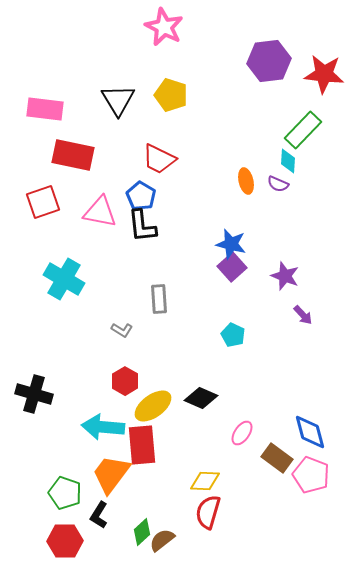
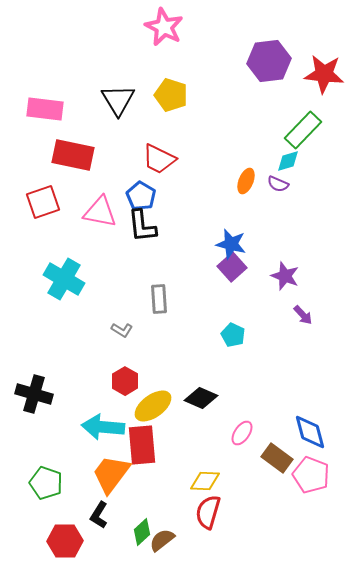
cyan diamond at (288, 161): rotated 70 degrees clockwise
orange ellipse at (246, 181): rotated 35 degrees clockwise
green pentagon at (65, 493): moved 19 px left, 10 px up
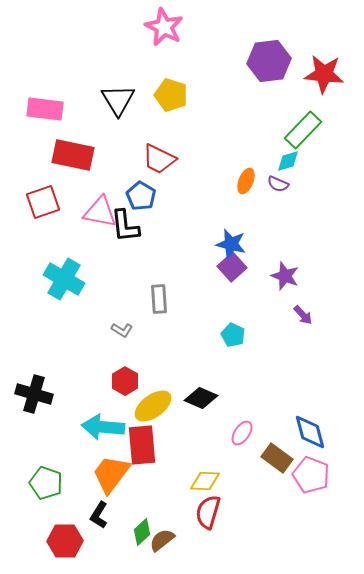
black L-shape at (142, 226): moved 17 px left
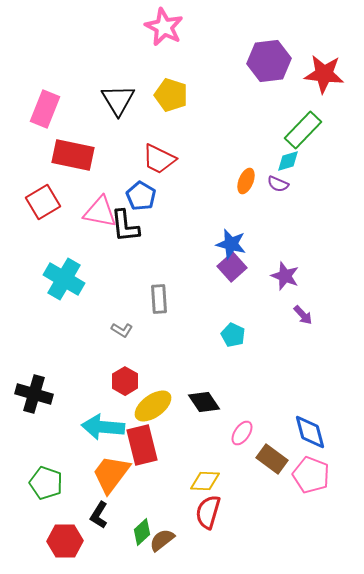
pink rectangle at (45, 109): rotated 75 degrees counterclockwise
red square at (43, 202): rotated 12 degrees counterclockwise
black diamond at (201, 398): moved 3 px right, 4 px down; rotated 32 degrees clockwise
red rectangle at (142, 445): rotated 9 degrees counterclockwise
brown rectangle at (277, 458): moved 5 px left, 1 px down
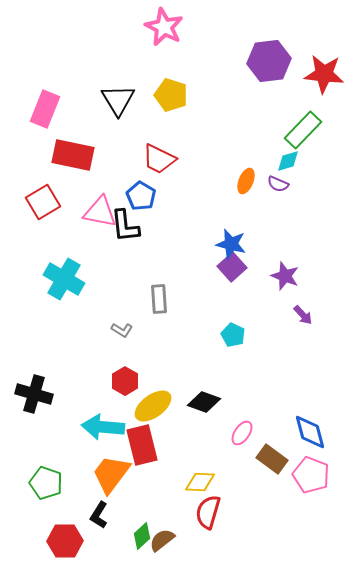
black diamond at (204, 402): rotated 36 degrees counterclockwise
yellow diamond at (205, 481): moved 5 px left, 1 px down
green diamond at (142, 532): moved 4 px down
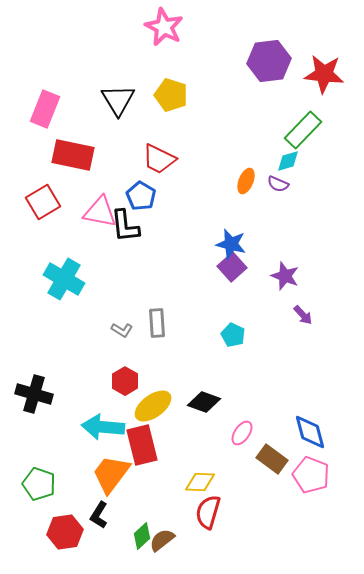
gray rectangle at (159, 299): moved 2 px left, 24 px down
green pentagon at (46, 483): moved 7 px left, 1 px down
red hexagon at (65, 541): moved 9 px up; rotated 8 degrees counterclockwise
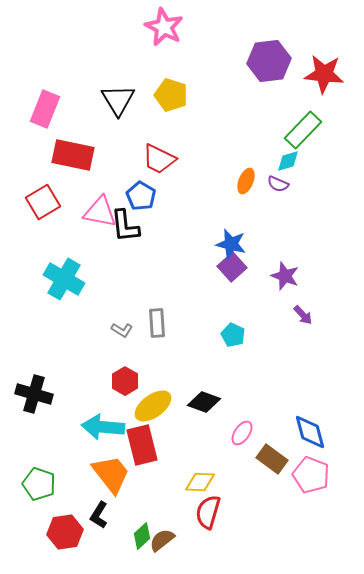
orange trapezoid at (111, 474): rotated 105 degrees clockwise
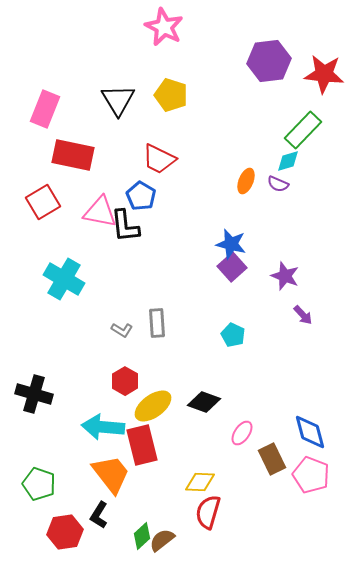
brown rectangle at (272, 459): rotated 28 degrees clockwise
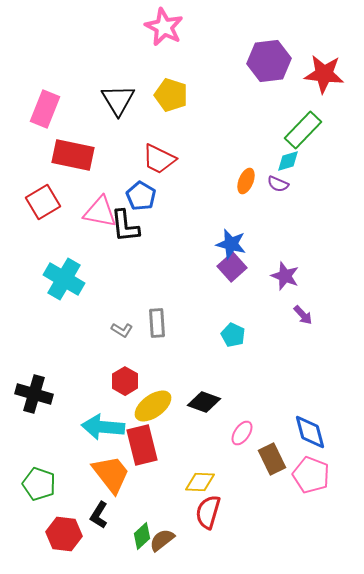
red hexagon at (65, 532): moved 1 px left, 2 px down; rotated 16 degrees clockwise
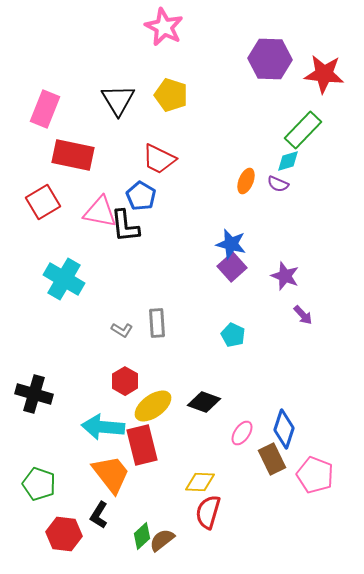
purple hexagon at (269, 61): moved 1 px right, 2 px up; rotated 9 degrees clockwise
blue diamond at (310, 432): moved 26 px left, 3 px up; rotated 33 degrees clockwise
pink pentagon at (311, 475): moved 4 px right
